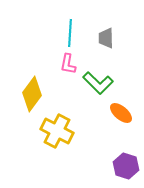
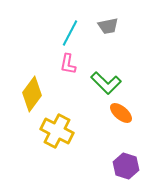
cyan line: rotated 24 degrees clockwise
gray trapezoid: moved 2 px right, 12 px up; rotated 100 degrees counterclockwise
green L-shape: moved 8 px right
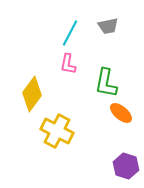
green L-shape: rotated 56 degrees clockwise
